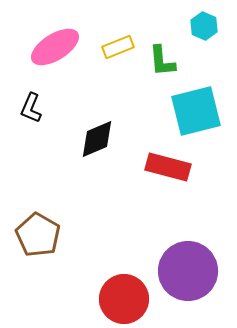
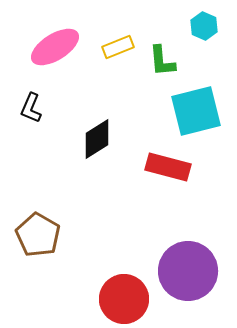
black diamond: rotated 9 degrees counterclockwise
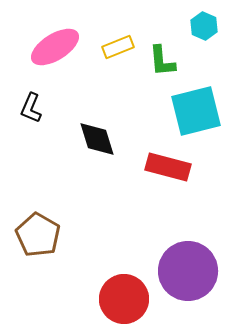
black diamond: rotated 75 degrees counterclockwise
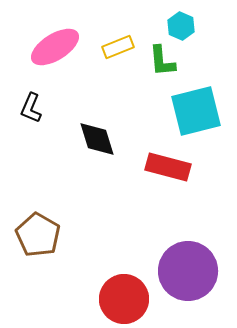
cyan hexagon: moved 23 px left
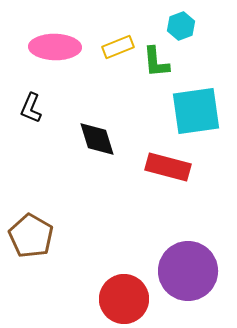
cyan hexagon: rotated 16 degrees clockwise
pink ellipse: rotated 33 degrees clockwise
green L-shape: moved 6 px left, 1 px down
cyan square: rotated 6 degrees clockwise
brown pentagon: moved 7 px left, 1 px down
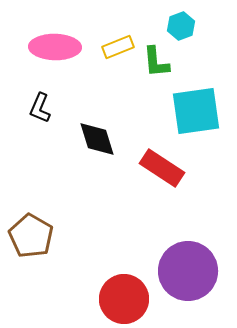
black L-shape: moved 9 px right
red rectangle: moved 6 px left, 1 px down; rotated 18 degrees clockwise
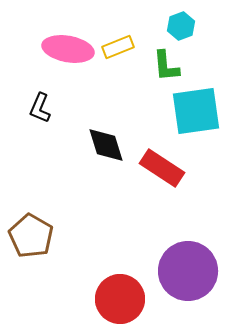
pink ellipse: moved 13 px right, 2 px down; rotated 9 degrees clockwise
green L-shape: moved 10 px right, 4 px down
black diamond: moved 9 px right, 6 px down
red circle: moved 4 px left
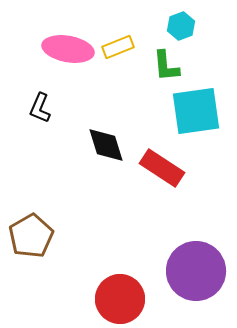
brown pentagon: rotated 12 degrees clockwise
purple circle: moved 8 px right
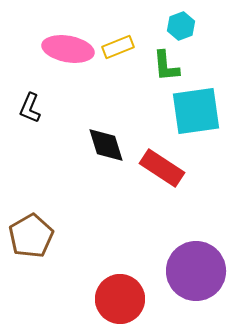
black L-shape: moved 10 px left
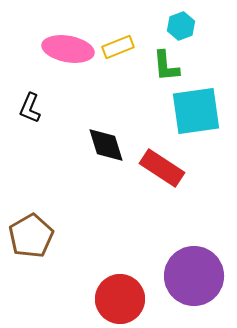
purple circle: moved 2 px left, 5 px down
